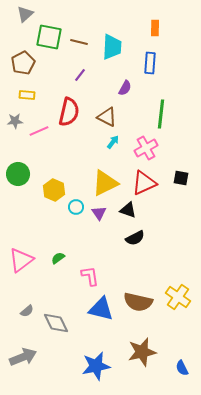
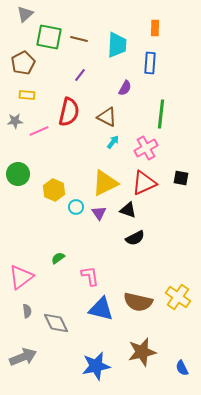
brown line: moved 3 px up
cyan trapezoid: moved 5 px right, 2 px up
pink triangle: moved 17 px down
gray semicircle: rotated 56 degrees counterclockwise
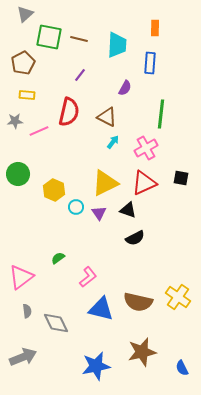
pink L-shape: moved 2 px left, 1 px down; rotated 60 degrees clockwise
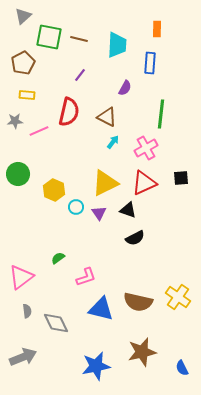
gray triangle: moved 2 px left, 2 px down
orange rectangle: moved 2 px right, 1 px down
black square: rotated 14 degrees counterclockwise
pink L-shape: moved 2 px left; rotated 20 degrees clockwise
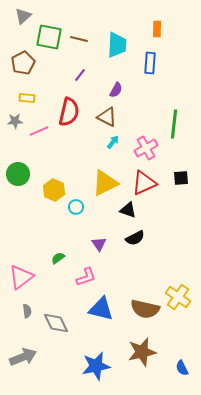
purple semicircle: moved 9 px left, 2 px down
yellow rectangle: moved 3 px down
green line: moved 13 px right, 10 px down
purple triangle: moved 31 px down
brown semicircle: moved 7 px right, 7 px down
